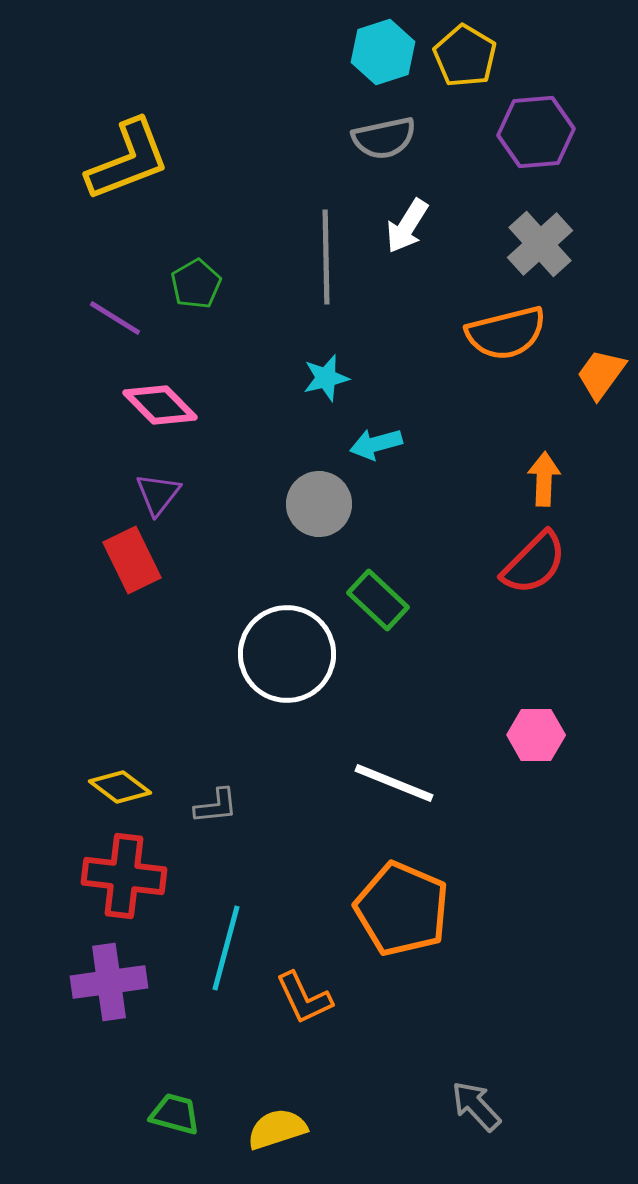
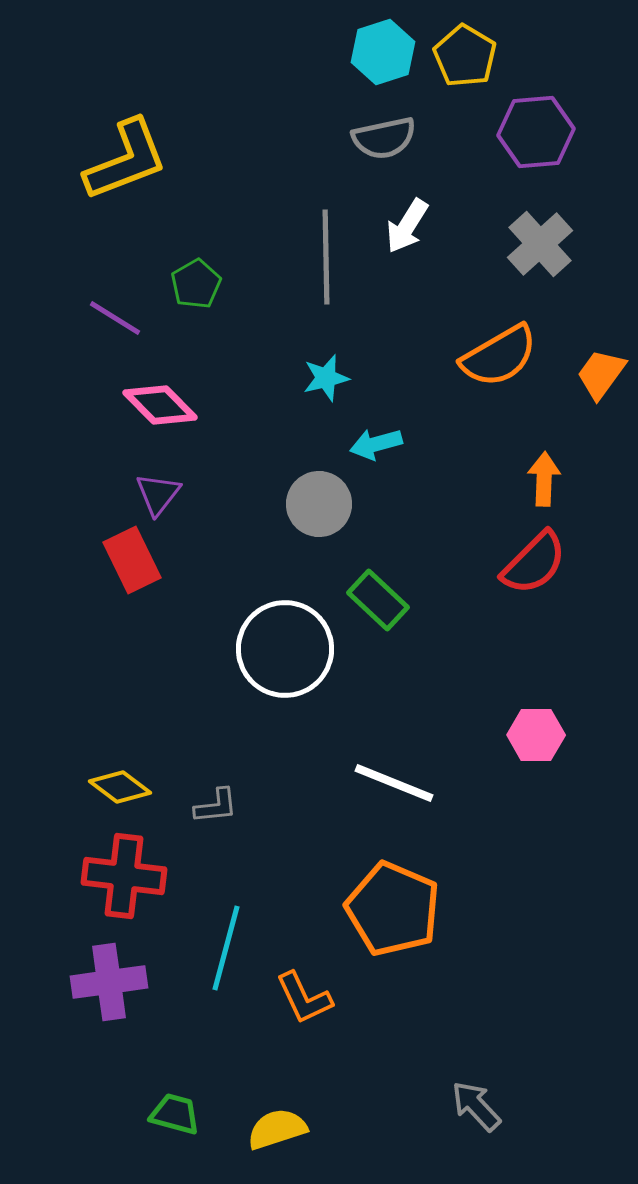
yellow L-shape: moved 2 px left
orange semicircle: moved 7 px left, 23 px down; rotated 16 degrees counterclockwise
white circle: moved 2 px left, 5 px up
orange pentagon: moved 9 px left
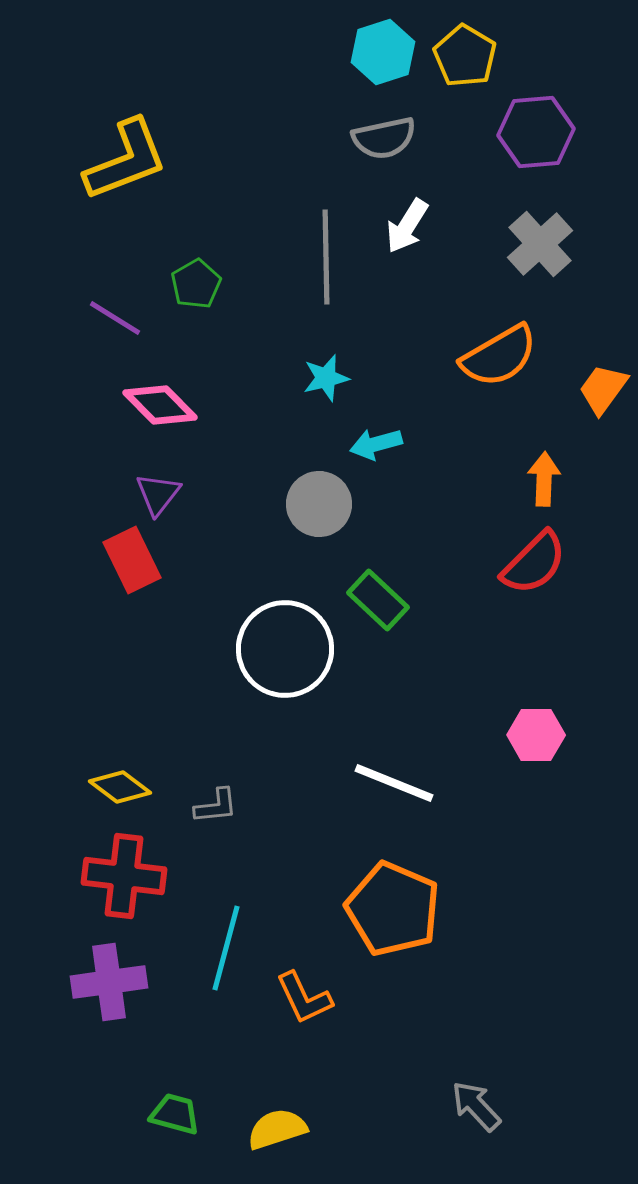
orange trapezoid: moved 2 px right, 15 px down
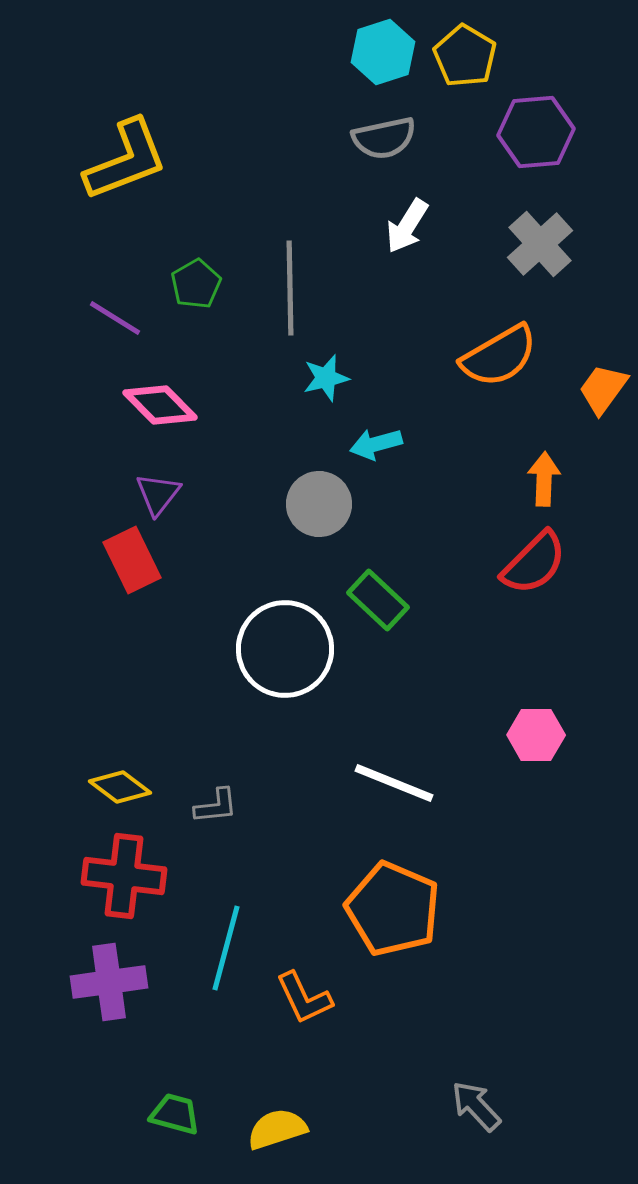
gray line: moved 36 px left, 31 px down
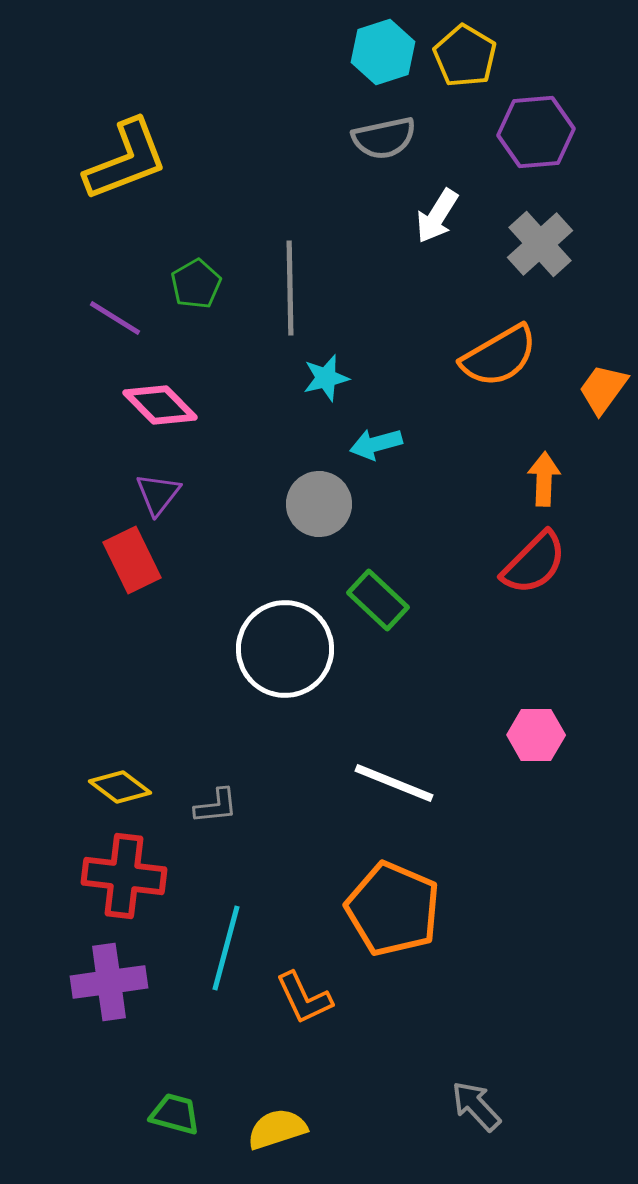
white arrow: moved 30 px right, 10 px up
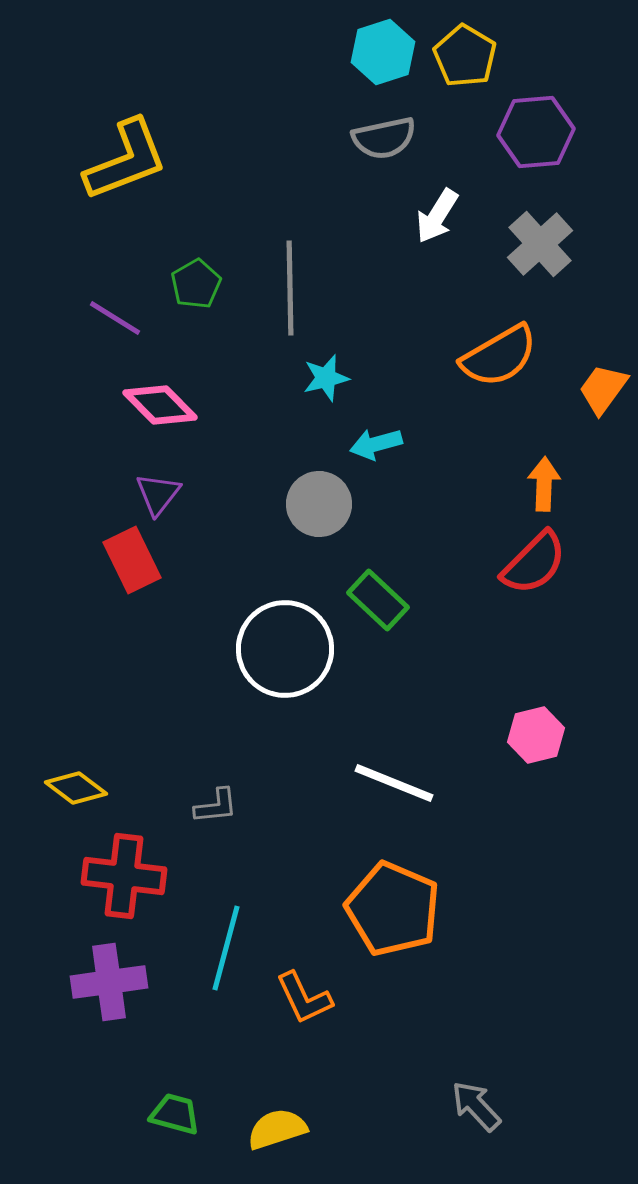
orange arrow: moved 5 px down
pink hexagon: rotated 14 degrees counterclockwise
yellow diamond: moved 44 px left, 1 px down
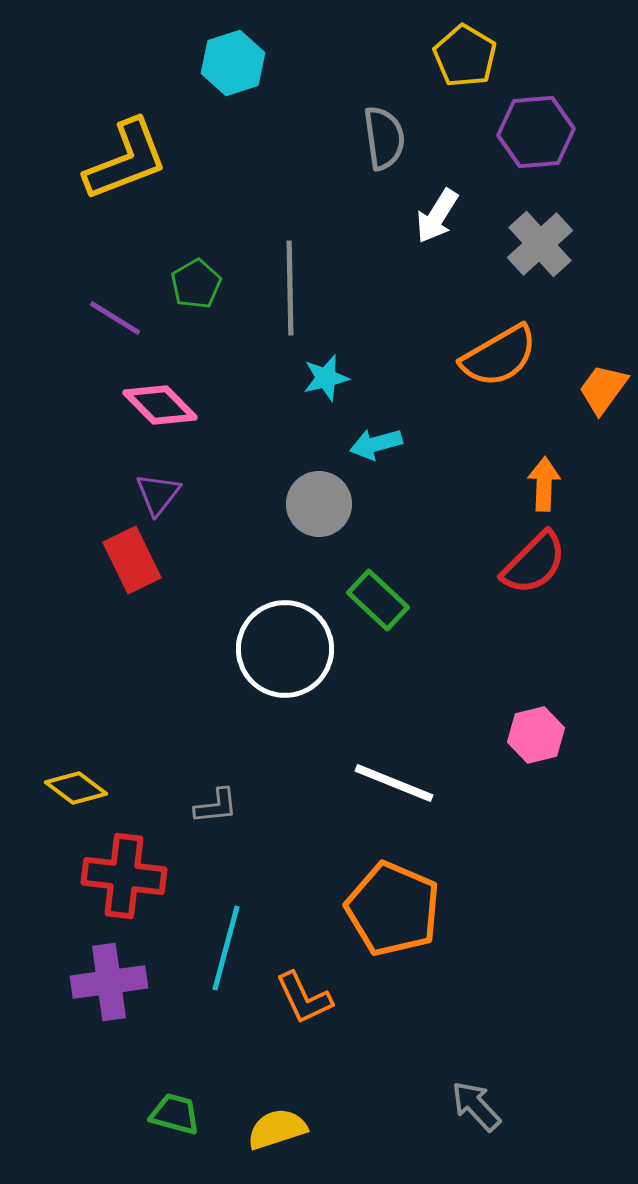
cyan hexagon: moved 150 px left, 11 px down
gray semicircle: rotated 86 degrees counterclockwise
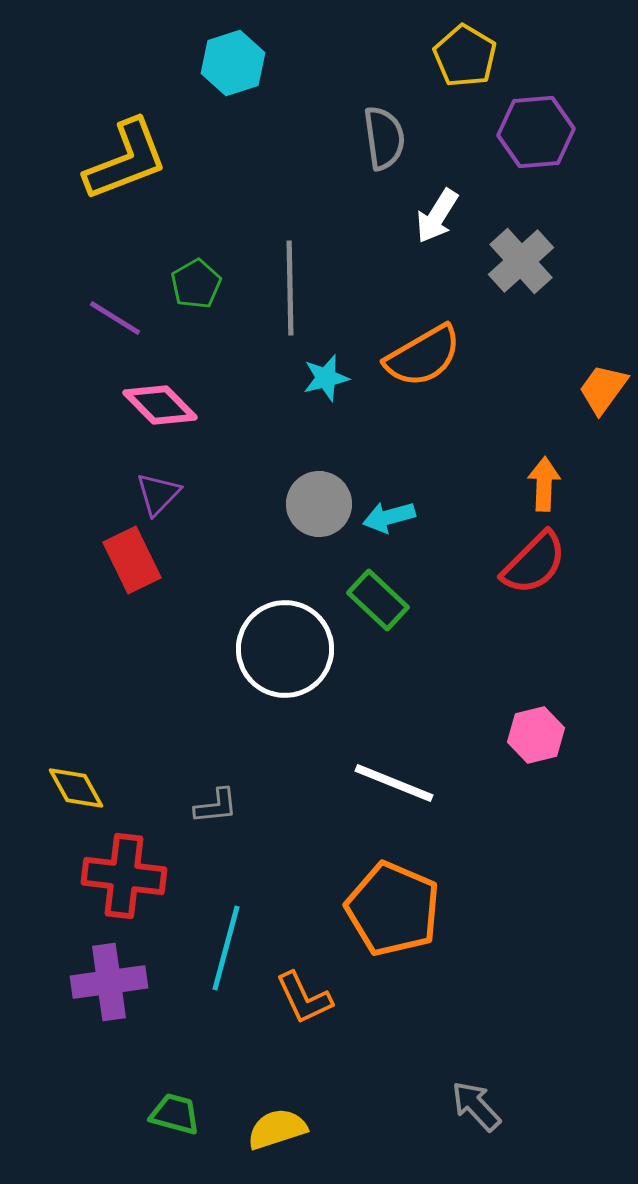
gray cross: moved 19 px left, 17 px down
orange semicircle: moved 76 px left
cyan arrow: moved 13 px right, 73 px down
purple triangle: rotated 6 degrees clockwise
yellow diamond: rotated 24 degrees clockwise
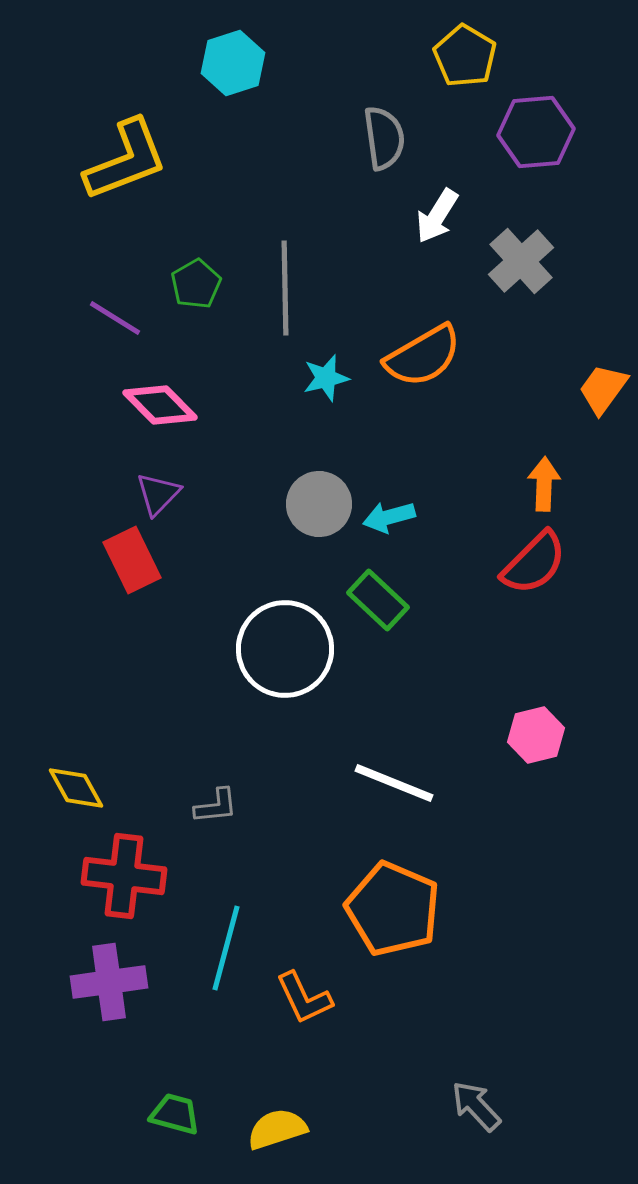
gray line: moved 5 px left
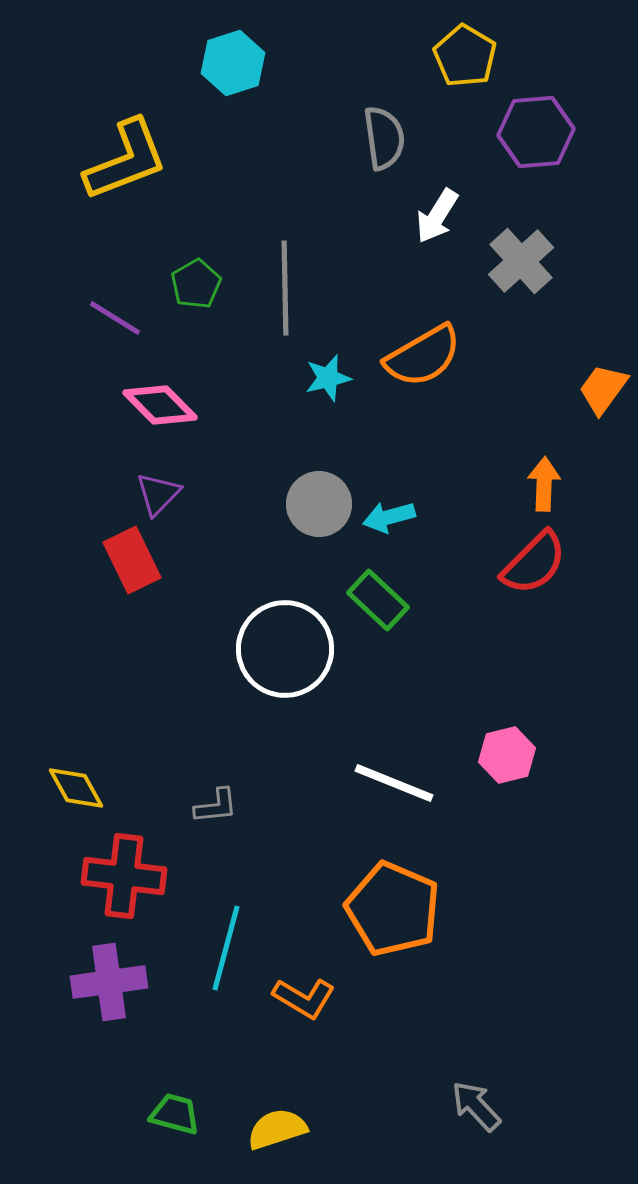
cyan star: moved 2 px right
pink hexagon: moved 29 px left, 20 px down
orange L-shape: rotated 34 degrees counterclockwise
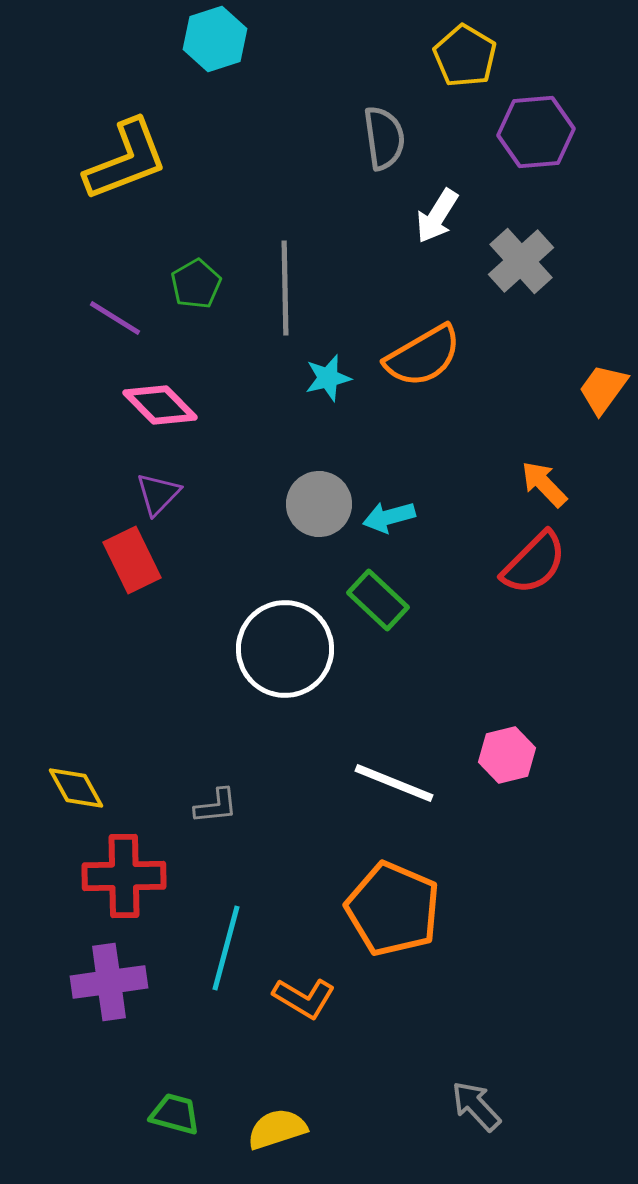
cyan hexagon: moved 18 px left, 24 px up
orange arrow: rotated 46 degrees counterclockwise
red cross: rotated 8 degrees counterclockwise
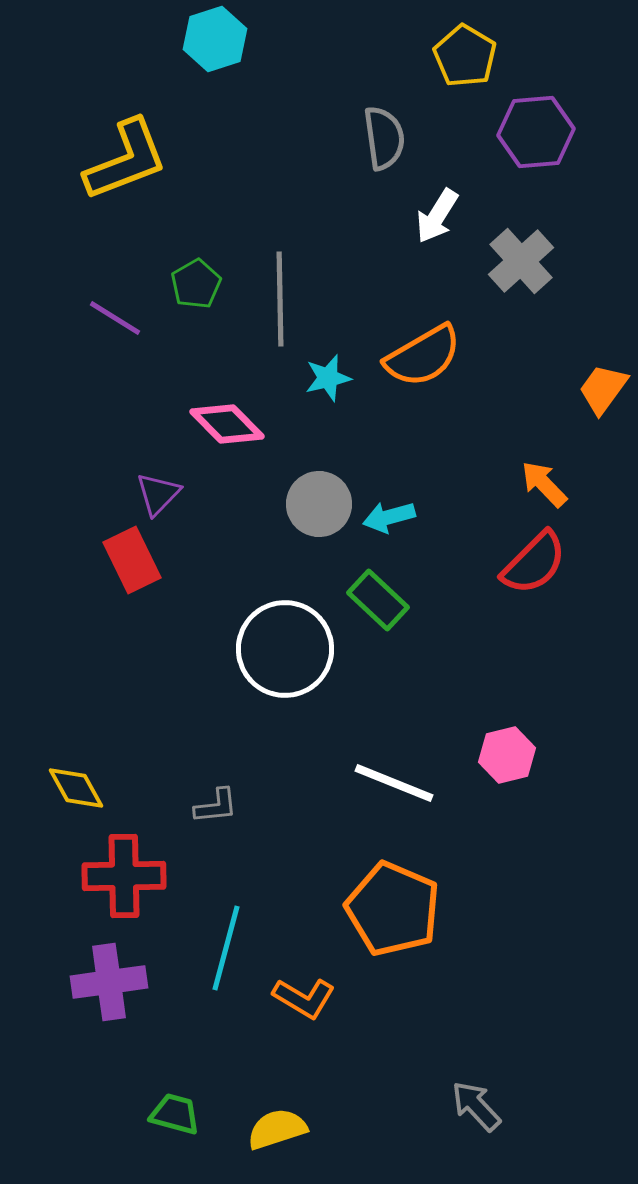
gray line: moved 5 px left, 11 px down
pink diamond: moved 67 px right, 19 px down
